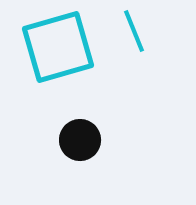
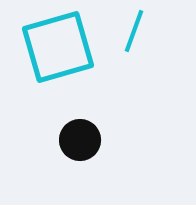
cyan line: rotated 42 degrees clockwise
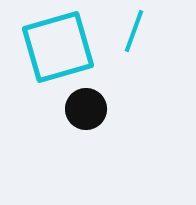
black circle: moved 6 px right, 31 px up
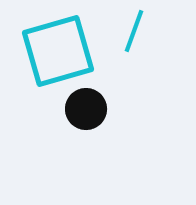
cyan square: moved 4 px down
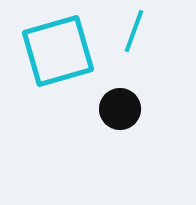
black circle: moved 34 px right
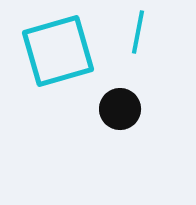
cyan line: moved 4 px right, 1 px down; rotated 9 degrees counterclockwise
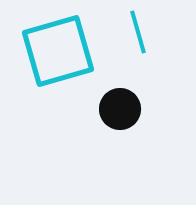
cyan line: rotated 27 degrees counterclockwise
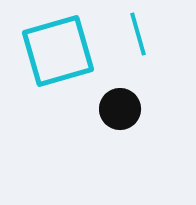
cyan line: moved 2 px down
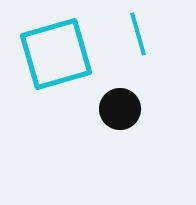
cyan square: moved 2 px left, 3 px down
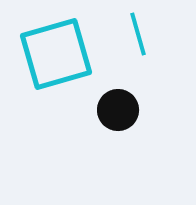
black circle: moved 2 px left, 1 px down
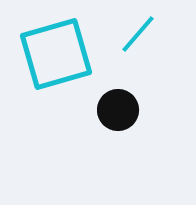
cyan line: rotated 57 degrees clockwise
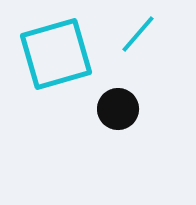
black circle: moved 1 px up
